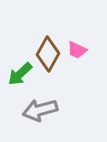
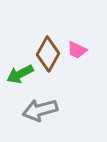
green arrow: rotated 16 degrees clockwise
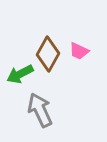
pink trapezoid: moved 2 px right, 1 px down
gray arrow: rotated 80 degrees clockwise
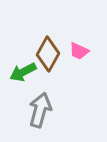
green arrow: moved 3 px right, 2 px up
gray arrow: rotated 40 degrees clockwise
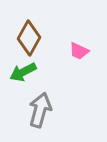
brown diamond: moved 19 px left, 16 px up
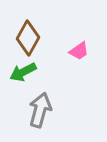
brown diamond: moved 1 px left
pink trapezoid: rotated 60 degrees counterclockwise
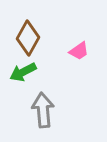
gray arrow: moved 3 px right; rotated 20 degrees counterclockwise
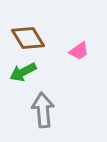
brown diamond: rotated 60 degrees counterclockwise
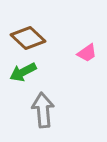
brown diamond: rotated 16 degrees counterclockwise
pink trapezoid: moved 8 px right, 2 px down
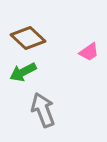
pink trapezoid: moved 2 px right, 1 px up
gray arrow: rotated 16 degrees counterclockwise
